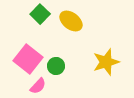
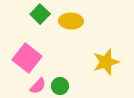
yellow ellipse: rotated 35 degrees counterclockwise
pink square: moved 1 px left, 1 px up
green circle: moved 4 px right, 20 px down
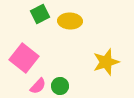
green square: rotated 18 degrees clockwise
yellow ellipse: moved 1 px left
pink square: moved 3 px left
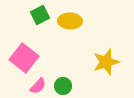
green square: moved 1 px down
green circle: moved 3 px right
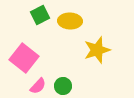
yellow star: moved 9 px left, 12 px up
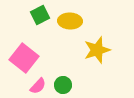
green circle: moved 1 px up
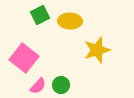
green circle: moved 2 px left
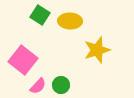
green square: rotated 30 degrees counterclockwise
pink square: moved 1 px left, 2 px down
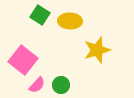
pink semicircle: moved 1 px left, 1 px up
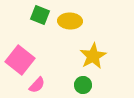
green square: rotated 12 degrees counterclockwise
yellow star: moved 4 px left, 6 px down; rotated 12 degrees counterclockwise
pink square: moved 3 px left
green circle: moved 22 px right
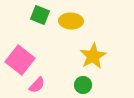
yellow ellipse: moved 1 px right
